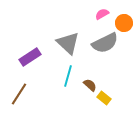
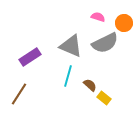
pink semicircle: moved 4 px left, 3 px down; rotated 48 degrees clockwise
gray triangle: moved 3 px right, 3 px down; rotated 20 degrees counterclockwise
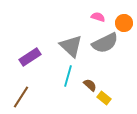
gray triangle: rotated 20 degrees clockwise
brown line: moved 2 px right, 3 px down
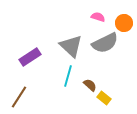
brown line: moved 2 px left
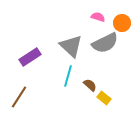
orange circle: moved 2 px left
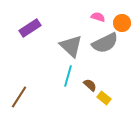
purple rectangle: moved 29 px up
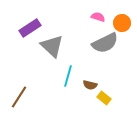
gray triangle: moved 19 px left
brown semicircle: rotated 152 degrees clockwise
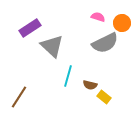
yellow rectangle: moved 1 px up
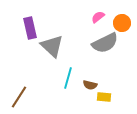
pink semicircle: rotated 56 degrees counterclockwise
purple rectangle: rotated 70 degrees counterclockwise
cyan line: moved 2 px down
yellow rectangle: rotated 32 degrees counterclockwise
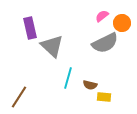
pink semicircle: moved 4 px right, 1 px up
